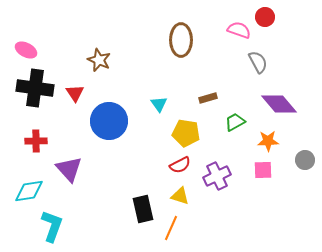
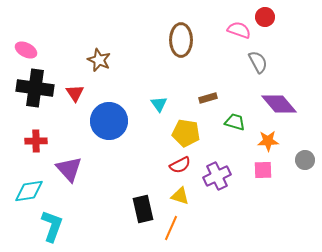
green trapezoid: rotated 45 degrees clockwise
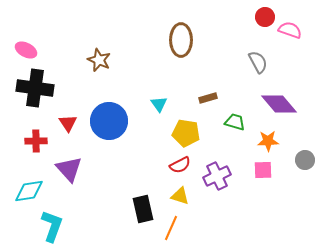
pink semicircle: moved 51 px right
red triangle: moved 7 px left, 30 px down
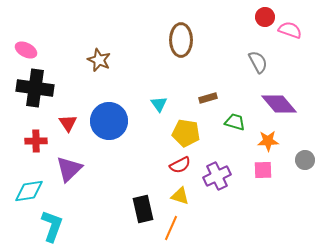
purple triangle: rotated 28 degrees clockwise
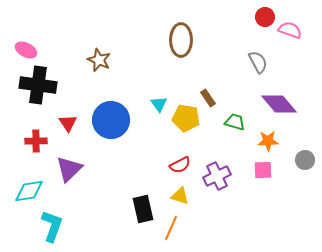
black cross: moved 3 px right, 3 px up
brown rectangle: rotated 72 degrees clockwise
blue circle: moved 2 px right, 1 px up
yellow pentagon: moved 15 px up
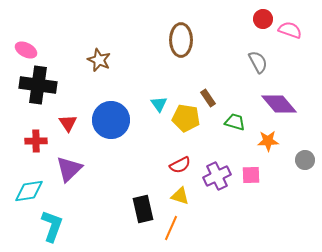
red circle: moved 2 px left, 2 px down
pink square: moved 12 px left, 5 px down
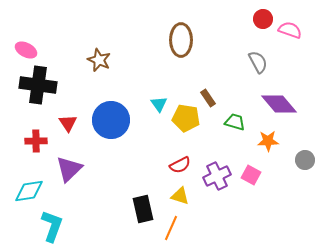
pink square: rotated 30 degrees clockwise
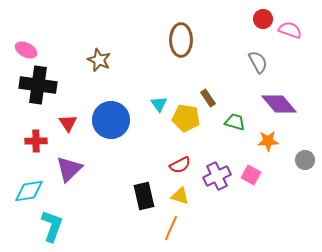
black rectangle: moved 1 px right, 13 px up
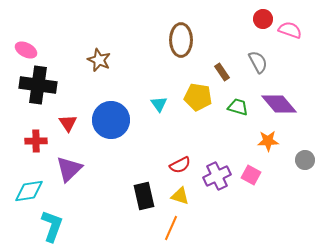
brown rectangle: moved 14 px right, 26 px up
yellow pentagon: moved 12 px right, 21 px up
green trapezoid: moved 3 px right, 15 px up
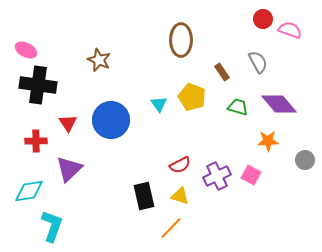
yellow pentagon: moved 6 px left; rotated 12 degrees clockwise
orange line: rotated 20 degrees clockwise
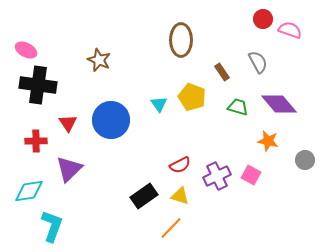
orange star: rotated 15 degrees clockwise
black rectangle: rotated 68 degrees clockwise
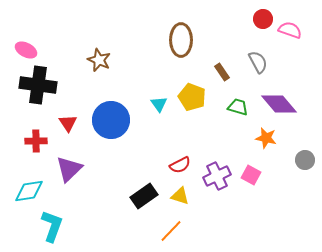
orange star: moved 2 px left, 3 px up
orange line: moved 3 px down
